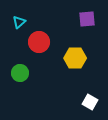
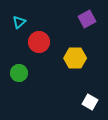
purple square: rotated 24 degrees counterclockwise
green circle: moved 1 px left
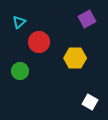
green circle: moved 1 px right, 2 px up
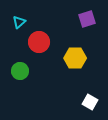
purple square: rotated 12 degrees clockwise
